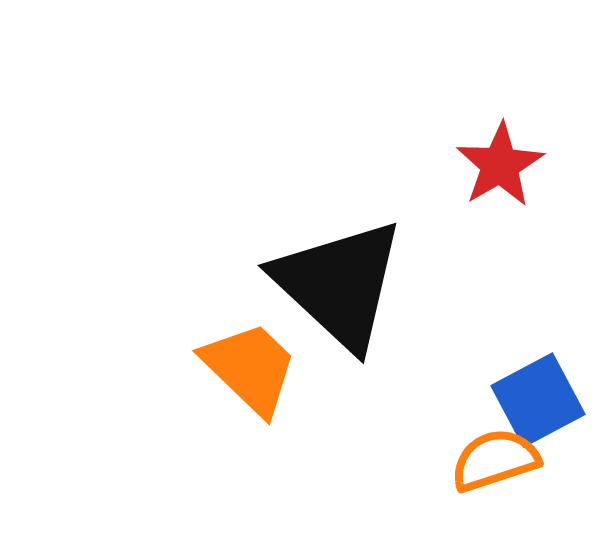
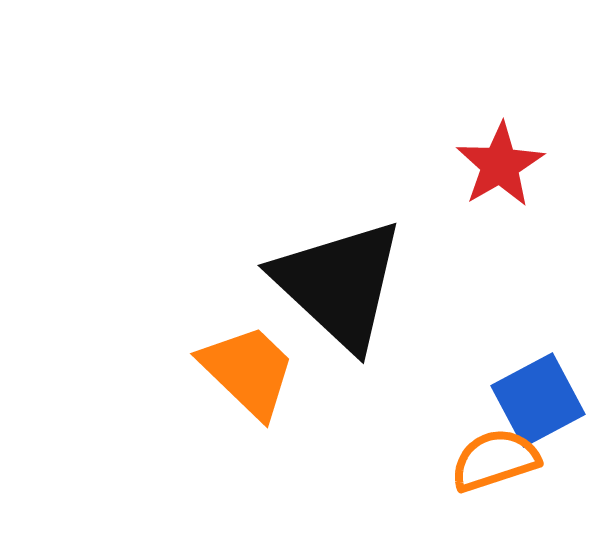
orange trapezoid: moved 2 px left, 3 px down
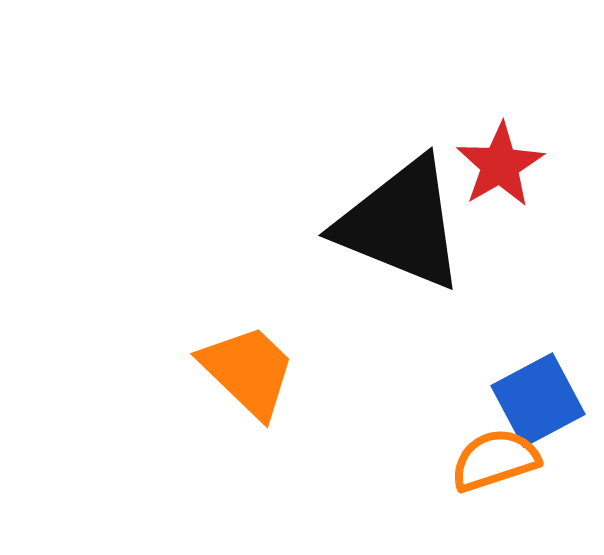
black triangle: moved 62 px right, 60 px up; rotated 21 degrees counterclockwise
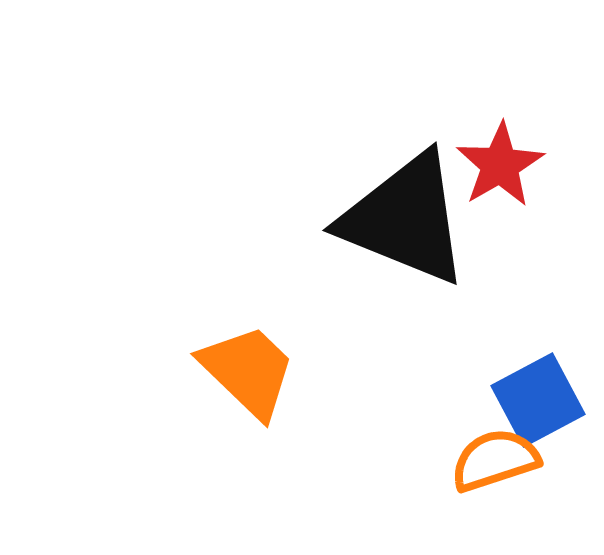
black triangle: moved 4 px right, 5 px up
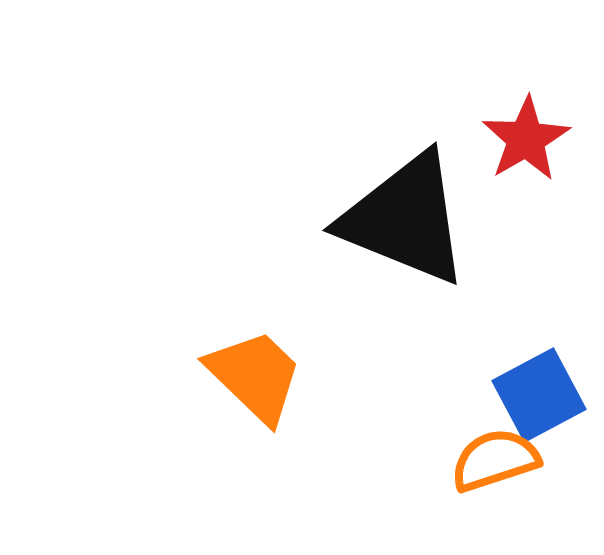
red star: moved 26 px right, 26 px up
orange trapezoid: moved 7 px right, 5 px down
blue square: moved 1 px right, 5 px up
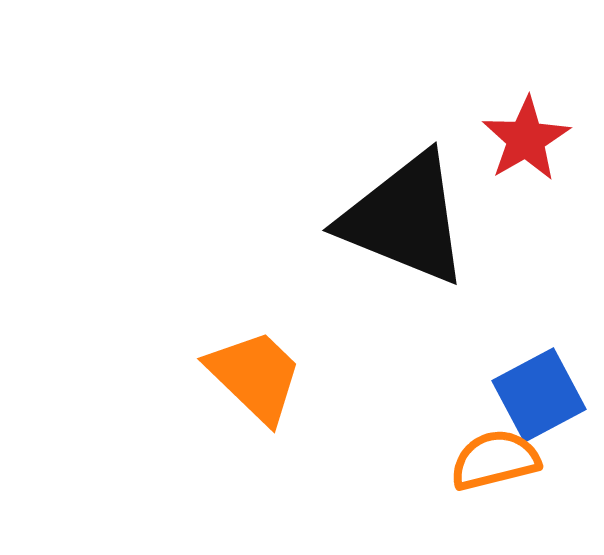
orange semicircle: rotated 4 degrees clockwise
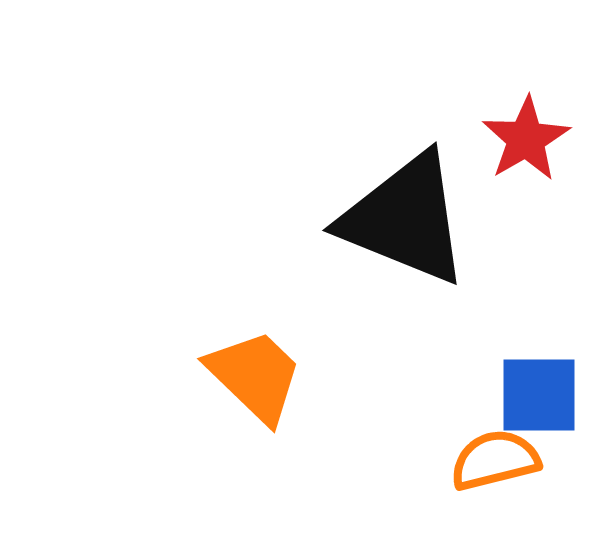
blue square: rotated 28 degrees clockwise
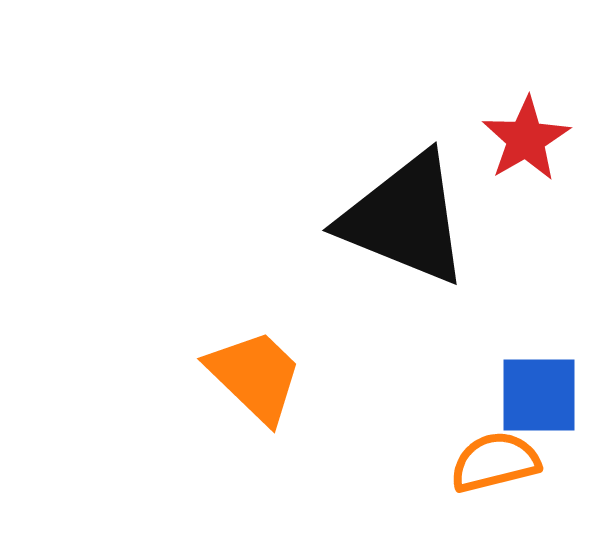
orange semicircle: moved 2 px down
